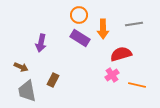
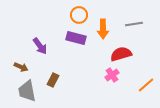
purple rectangle: moved 4 px left; rotated 18 degrees counterclockwise
purple arrow: moved 1 px left, 3 px down; rotated 48 degrees counterclockwise
orange line: moved 9 px right; rotated 54 degrees counterclockwise
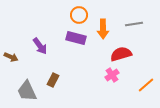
brown arrow: moved 10 px left, 10 px up
gray trapezoid: rotated 15 degrees counterclockwise
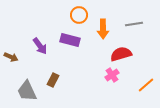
purple rectangle: moved 6 px left, 2 px down
